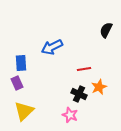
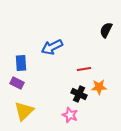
purple rectangle: rotated 40 degrees counterclockwise
orange star: rotated 21 degrees clockwise
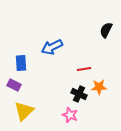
purple rectangle: moved 3 px left, 2 px down
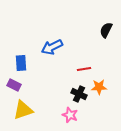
yellow triangle: moved 1 px left, 1 px up; rotated 25 degrees clockwise
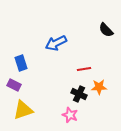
black semicircle: rotated 70 degrees counterclockwise
blue arrow: moved 4 px right, 4 px up
blue rectangle: rotated 14 degrees counterclockwise
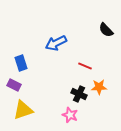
red line: moved 1 px right, 3 px up; rotated 32 degrees clockwise
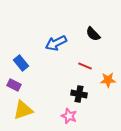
black semicircle: moved 13 px left, 4 px down
blue rectangle: rotated 21 degrees counterclockwise
orange star: moved 9 px right, 7 px up
black cross: rotated 14 degrees counterclockwise
pink star: moved 1 px left, 1 px down
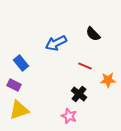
black cross: rotated 28 degrees clockwise
yellow triangle: moved 4 px left
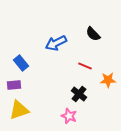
purple rectangle: rotated 32 degrees counterclockwise
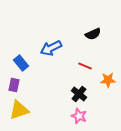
black semicircle: rotated 70 degrees counterclockwise
blue arrow: moved 5 px left, 5 px down
purple rectangle: rotated 72 degrees counterclockwise
pink star: moved 10 px right
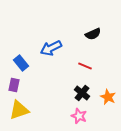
orange star: moved 17 px down; rotated 28 degrees clockwise
black cross: moved 3 px right, 1 px up
